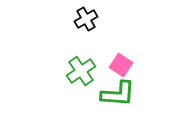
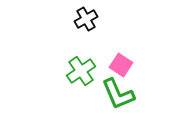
green L-shape: rotated 63 degrees clockwise
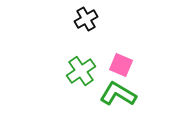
pink square: rotated 10 degrees counterclockwise
green L-shape: rotated 144 degrees clockwise
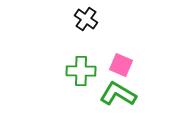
black cross: rotated 25 degrees counterclockwise
green cross: rotated 36 degrees clockwise
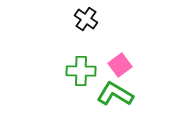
pink square: moved 1 px left; rotated 30 degrees clockwise
green L-shape: moved 3 px left
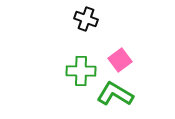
black cross: rotated 15 degrees counterclockwise
pink square: moved 5 px up
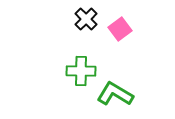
black cross: rotated 25 degrees clockwise
pink square: moved 31 px up
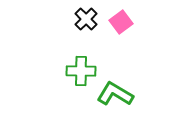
pink square: moved 1 px right, 7 px up
